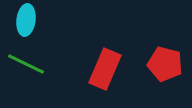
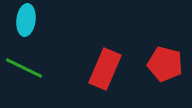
green line: moved 2 px left, 4 px down
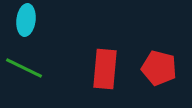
red pentagon: moved 6 px left, 4 px down
red rectangle: rotated 18 degrees counterclockwise
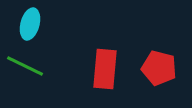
cyan ellipse: moved 4 px right, 4 px down; rotated 8 degrees clockwise
green line: moved 1 px right, 2 px up
